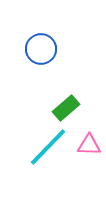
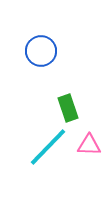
blue circle: moved 2 px down
green rectangle: moved 2 px right; rotated 68 degrees counterclockwise
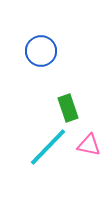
pink triangle: rotated 10 degrees clockwise
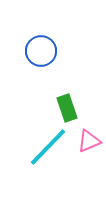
green rectangle: moved 1 px left
pink triangle: moved 4 px up; rotated 35 degrees counterclockwise
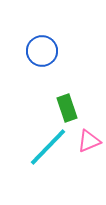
blue circle: moved 1 px right
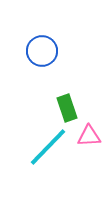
pink triangle: moved 5 px up; rotated 20 degrees clockwise
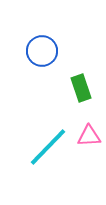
green rectangle: moved 14 px right, 20 px up
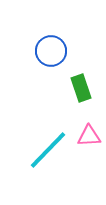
blue circle: moved 9 px right
cyan line: moved 3 px down
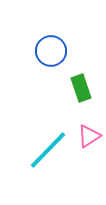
pink triangle: rotated 30 degrees counterclockwise
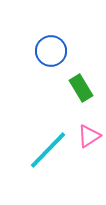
green rectangle: rotated 12 degrees counterclockwise
